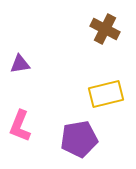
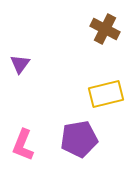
purple triangle: rotated 45 degrees counterclockwise
pink L-shape: moved 3 px right, 19 px down
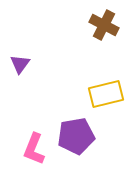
brown cross: moved 1 px left, 4 px up
purple pentagon: moved 3 px left, 3 px up
pink L-shape: moved 11 px right, 4 px down
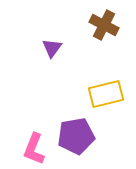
purple triangle: moved 32 px right, 16 px up
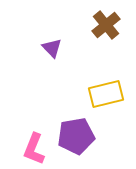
brown cross: moved 2 px right; rotated 24 degrees clockwise
purple triangle: rotated 20 degrees counterclockwise
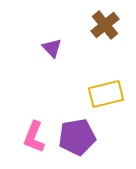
brown cross: moved 1 px left
purple pentagon: moved 1 px right, 1 px down
pink L-shape: moved 12 px up
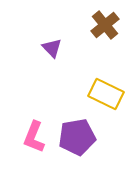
yellow rectangle: rotated 40 degrees clockwise
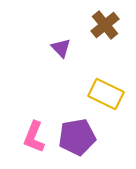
purple triangle: moved 9 px right
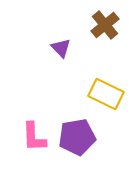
pink L-shape: rotated 24 degrees counterclockwise
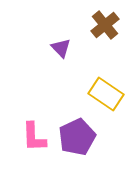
yellow rectangle: rotated 8 degrees clockwise
purple pentagon: rotated 15 degrees counterclockwise
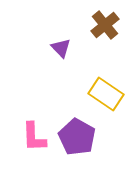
purple pentagon: rotated 18 degrees counterclockwise
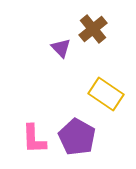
brown cross: moved 12 px left, 4 px down
pink L-shape: moved 2 px down
